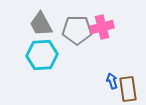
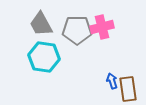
cyan hexagon: moved 2 px right, 2 px down; rotated 12 degrees clockwise
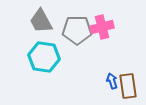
gray trapezoid: moved 3 px up
brown rectangle: moved 3 px up
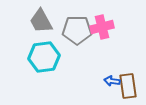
cyan hexagon: rotated 16 degrees counterclockwise
blue arrow: rotated 63 degrees counterclockwise
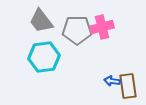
gray trapezoid: rotated 8 degrees counterclockwise
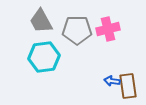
gray trapezoid: rotated 8 degrees clockwise
pink cross: moved 6 px right, 2 px down
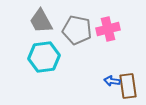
gray pentagon: rotated 12 degrees clockwise
